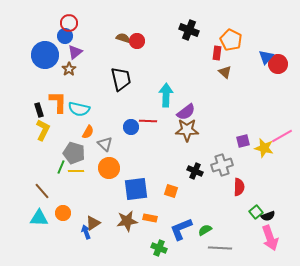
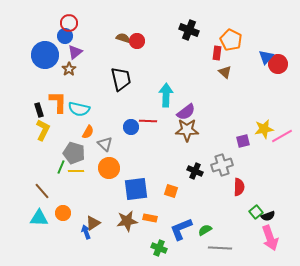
yellow star at (264, 148): moved 19 px up; rotated 24 degrees counterclockwise
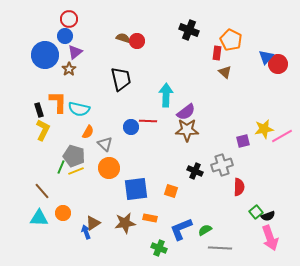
red circle at (69, 23): moved 4 px up
gray pentagon at (74, 153): moved 3 px down
yellow line at (76, 171): rotated 21 degrees counterclockwise
brown star at (127, 221): moved 2 px left, 2 px down
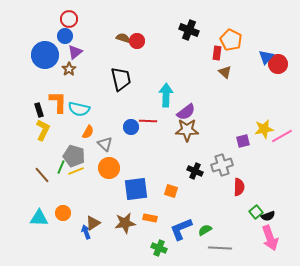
brown line at (42, 191): moved 16 px up
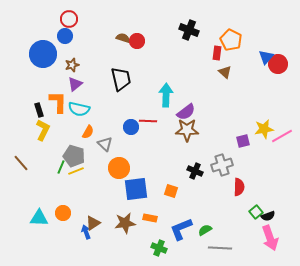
purple triangle at (75, 52): moved 32 px down
blue circle at (45, 55): moved 2 px left, 1 px up
brown star at (69, 69): moved 3 px right, 4 px up; rotated 16 degrees clockwise
orange circle at (109, 168): moved 10 px right
brown line at (42, 175): moved 21 px left, 12 px up
